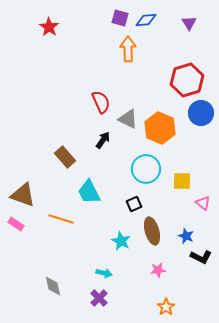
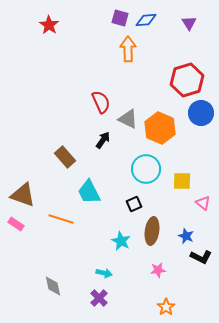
red star: moved 2 px up
brown ellipse: rotated 24 degrees clockwise
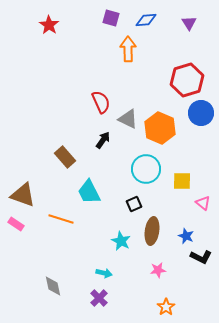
purple square: moved 9 px left
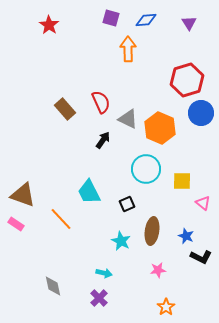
brown rectangle: moved 48 px up
black square: moved 7 px left
orange line: rotated 30 degrees clockwise
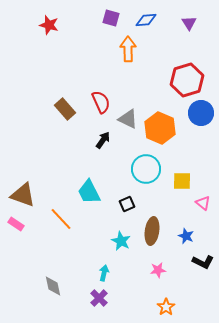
red star: rotated 18 degrees counterclockwise
black L-shape: moved 2 px right, 5 px down
cyan arrow: rotated 91 degrees counterclockwise
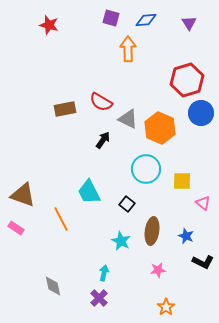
red semicircle: rotated 145 degrees clockwise
brown rectangle: rotated 60 degrees counterclockwise
black square: rotated 28 degrees counterclockwise
orange line: rotated 15 degrees clockwise
pink rectangle: moved 4 px down
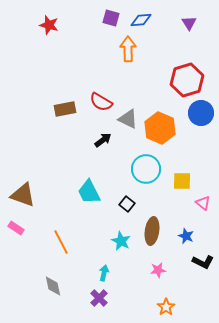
blue diamond: moved 5 px left
black arrow: rotated 18 degrees clockwise
orange line: moved 23 px down
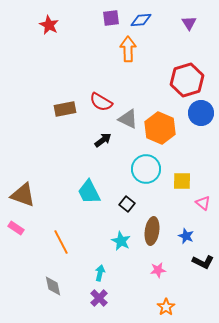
purple square: rotated 24 degrees counterclockwise
red star: rotated 12 degrees clockwise
cyan arrow: moved 4 px left
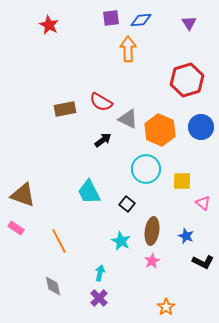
blue circle: moved 14 px down
orange hexagon: moved 2 px down
orange line: moved 2 px left, 1 px up
pink star: moved 6 px left, 9 px up; rotated 21 degrees counterclockwise
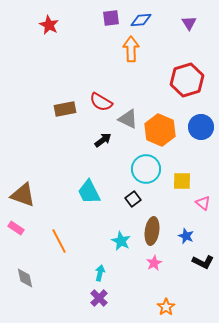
orange arrow: moved 3 px right
black square: moved 6 px right, 5 px up; rotated 14 degrees clockwise
pink star: moved 2 px right, 2 px down
gray diamond: moved 28 px left, 8 px up
